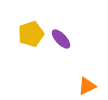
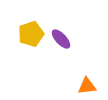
orange triangle: rotated 18 degrees clockwise
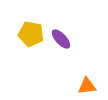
yellow pentagon: rotated 30 degrees clockwise
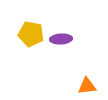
purple ellipse: rotated 50 degrees counterclockwise
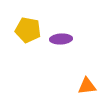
yellow pentagon: moved 3 px left, 4 px up
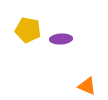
orange triangle: rotated 30 degrees clockwise
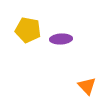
orange triangle: rotated 24 degrees clockwise
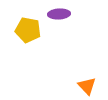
purple ellipse: moved 2 px left, 25 px up
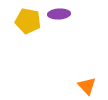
yellow pentagon: moved 9 px up
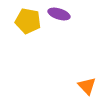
purple ellipse: rotated 20 degrees clockwise
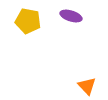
purple ellipse: moved 12 px right, 2 px down
